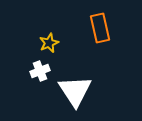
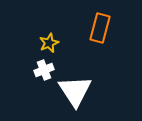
orange rectangle: rotated 28 degrees clockwise
white cross: moved 4 px right, 1 px up
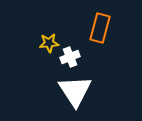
yellow star: rotated 18 degrees clockwise
white cross: moved 26 px right, 13 px up
